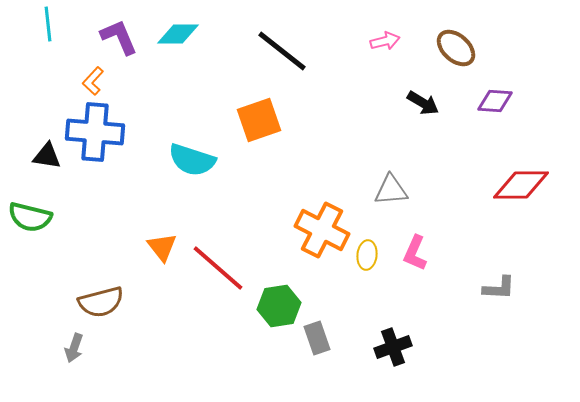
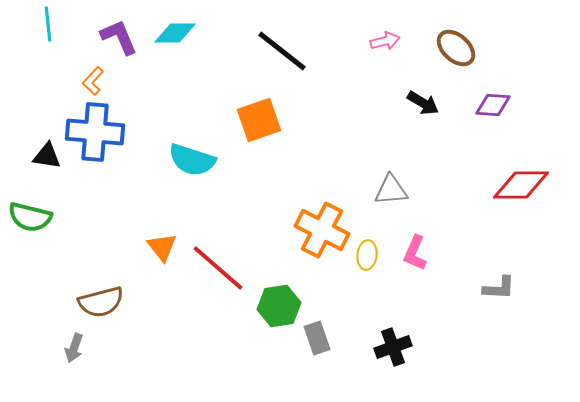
cyan diamond: moved 3 px left, 1 px up
purple diamond: moved 2 px left, 4 px down
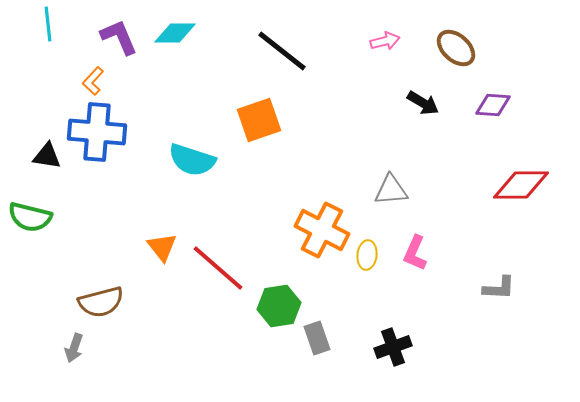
blue cross: moved 2 px right
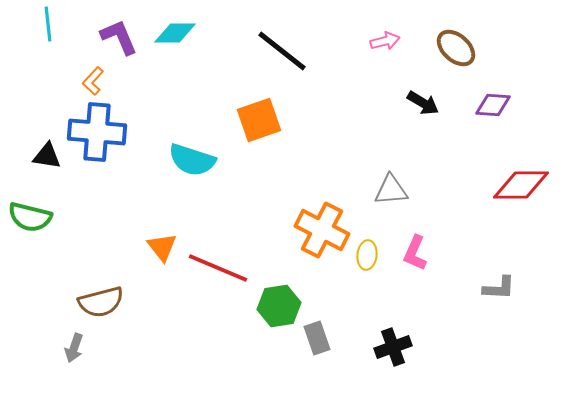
red line: rotated 18 degrees counterclockwise
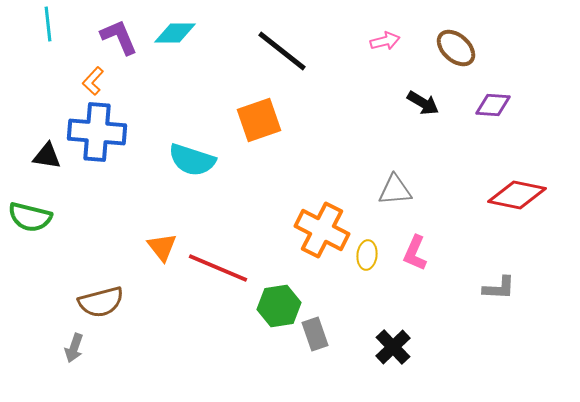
red diamond: moved 4 px left, 10 px down; rotated 12 degrees clockwise
gray triangle: moved 4 px right
gray rectangle: moved 2 px left, 4 px up
black cross: rotated 24 degrees counterclockwise
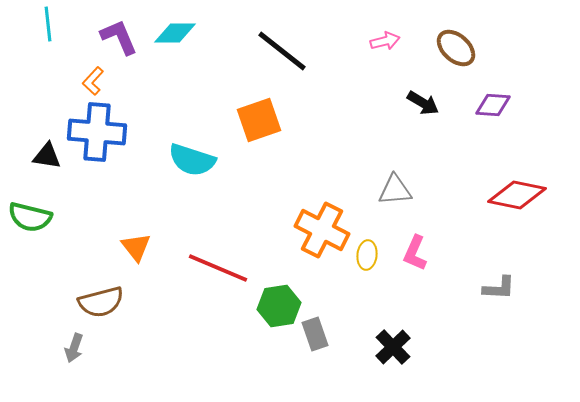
orange triangle: moved 26 px left
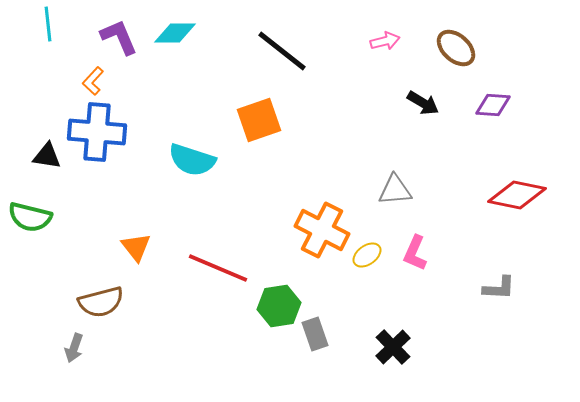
yellow ellipse: rotated 48 degrees clockwise
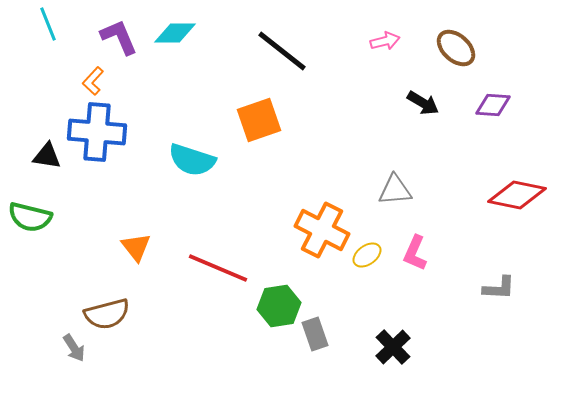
cyan line: rotated 16 degrees counterclockwise
brown semicircle: moved 6 px right, 12 px down
gray arrow: rotated 52 degrees counterclockwise
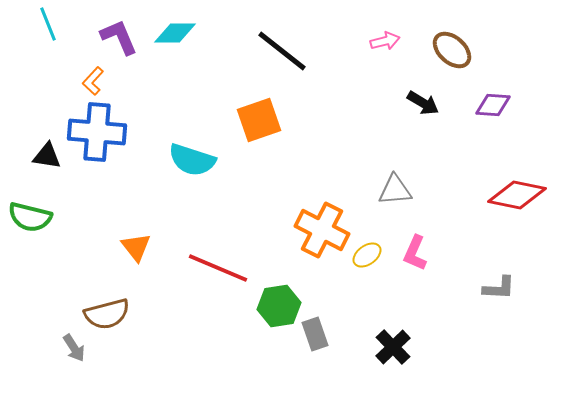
brown ellipse: moved 4 px left, 2 px down
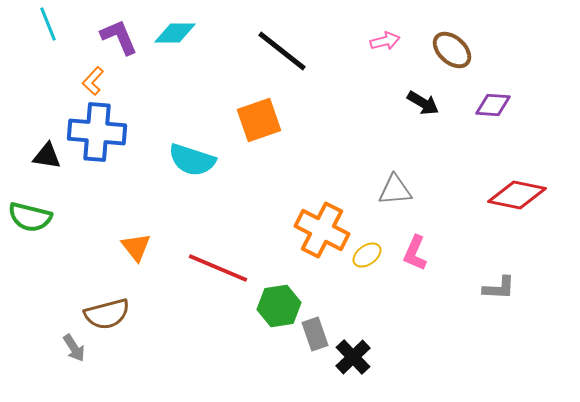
black cross: moved 40 px left, 10 px down
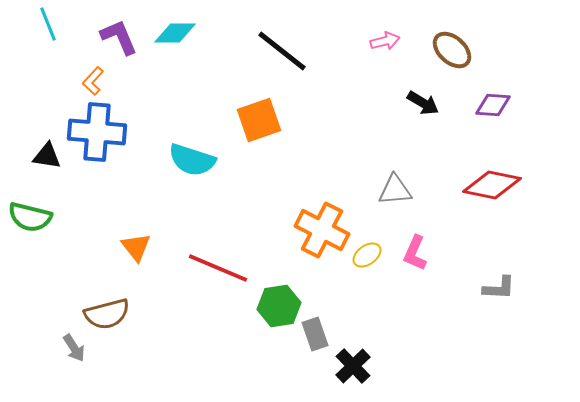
red diamond: moved 25 px left, 10 px up
black cross: moved 9 px down
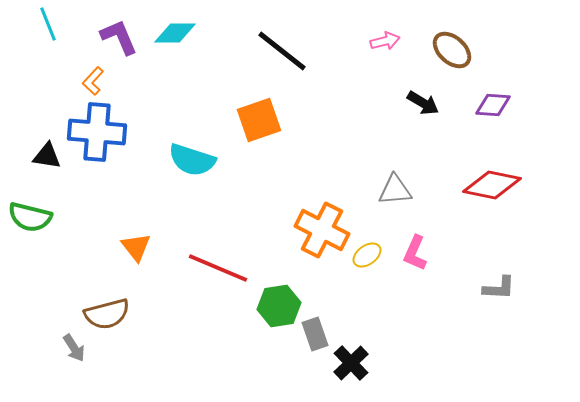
black cross: moved 2 px left, 3 px up
